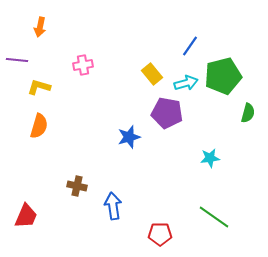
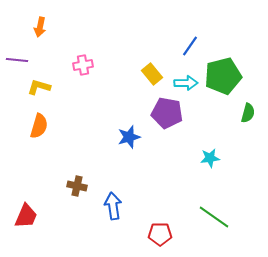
cyan arrow: rotated 15 degrees clockwise
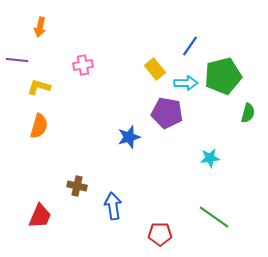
yellow rectangle: moved 3 px right, 5 px up
red trapezoid: moved 14 px right
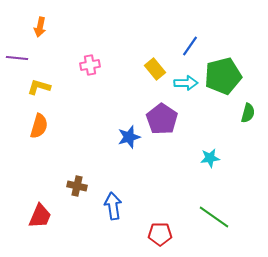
purple line: moved 2 px up
pink cross: moved 7 px right
purple pentagon: moved 5 px left, 6 px down; rotated 24 degrees clockwise
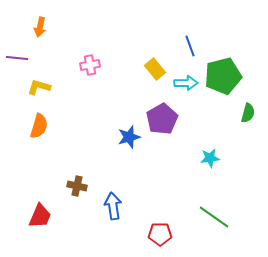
blue line: rotated 55 degrees counterclockwise
purple pentagon: rotated 8 degrees clockwise
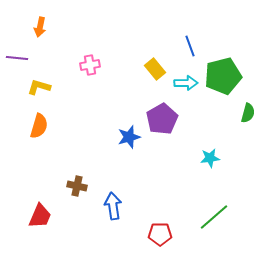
green line: rotated 76 degrees counterclockwise
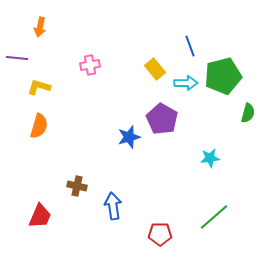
purple pentagon: rotated 12 degrees counterclockwise
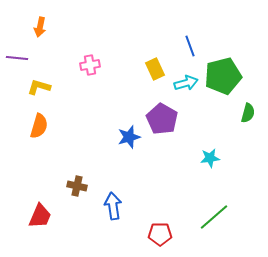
yellow rectangle: rotated 15 degrees clockwise
cyan arrow: rotated 15 degrees counterclockwise
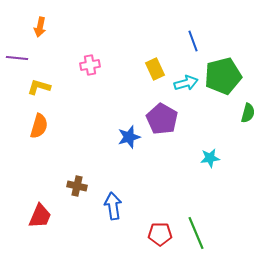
blue line: moved 3 px right, 5 px up
green line: moved 18 px left, 16 px down; rotated 72 degrees counterclockwise
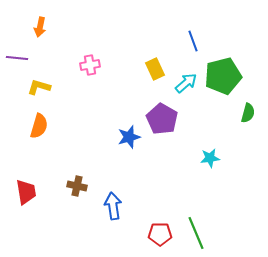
cyan arrow: rotated 25 degrees counterclockwise
red trapezoid: moved 14 px left, 24 px up; rotated 32 degrees counterclockwise
